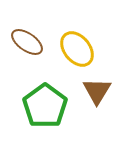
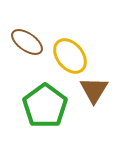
yellow ellipse: moved 7 px left, 7 px down
brown triangle: moved 3 px left, 1 px up
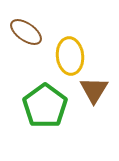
brown ellipse: moved 1 px left, 10 px up
yellow ellipse: rotated 33 degrees clockwise
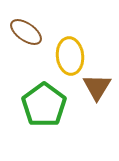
brown triangle: moved 3 px right, 3 px up
green pentagon: moved 1 px left, 1 px up
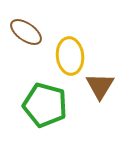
brown triangle: moved 3 px right, 1 px up
green pentagon: moved 1 px right; rotated 21 degrees counterclockwise
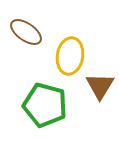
yellow ellipse: rotated 15 degrees clockwise
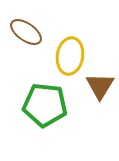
green pentagon: rotated 9 degrees counterclockwise
